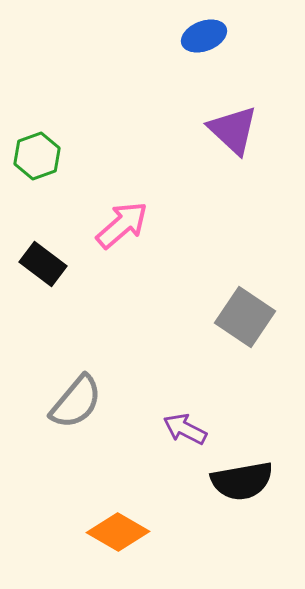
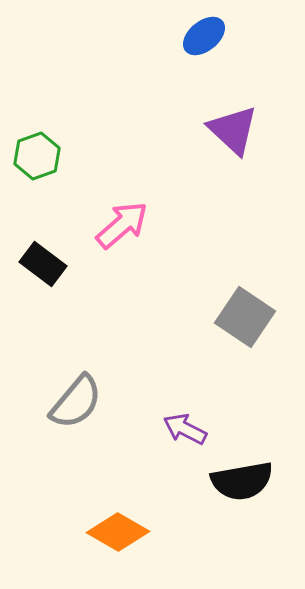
blue ellipse: rotated 18 degrees counterclockwise
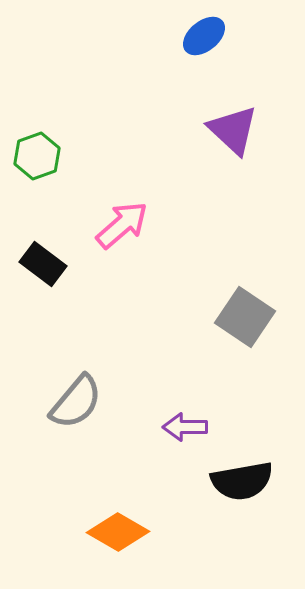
purple arrow: moved 2 px up; rotated 27 degrees counterclockwise
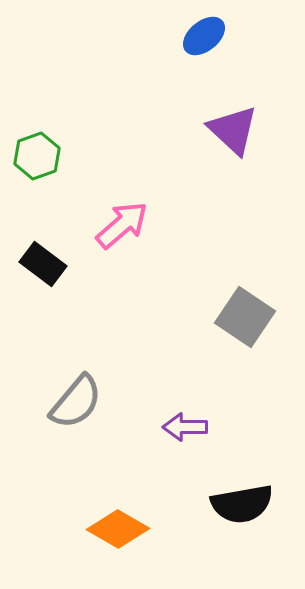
black semicircle: moved 23 px down
orange diamond: moved 3 px up
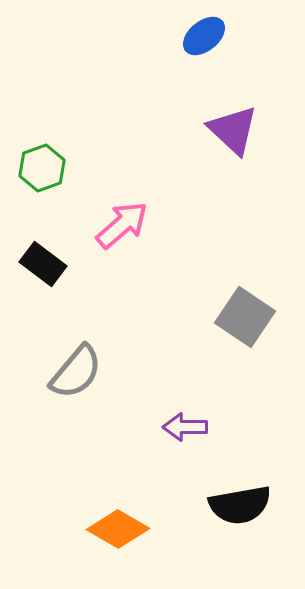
green hexagon: moved 5 px right, 12 px down
gray semicircle: moved 30 px up
black semicircle: moved 2 px left, 1 px down
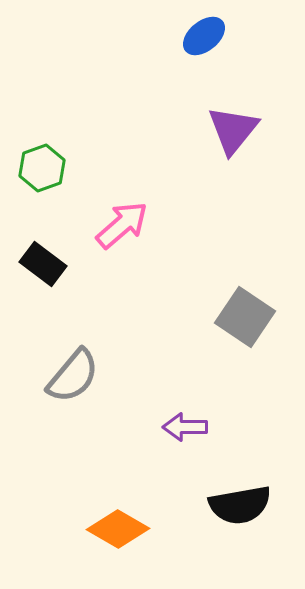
purple triangle: rotated 26 degrees clockwise
gray semicircle: moved 3 px left, 4 px down
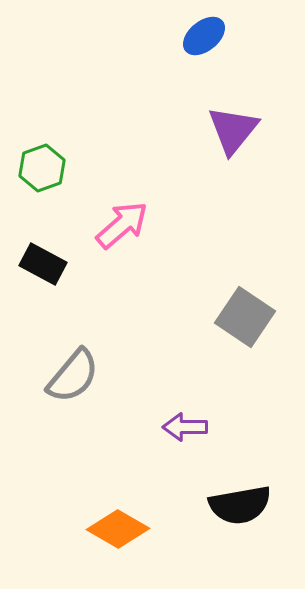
black rectangle: rotated 9 degrees counterclockwise
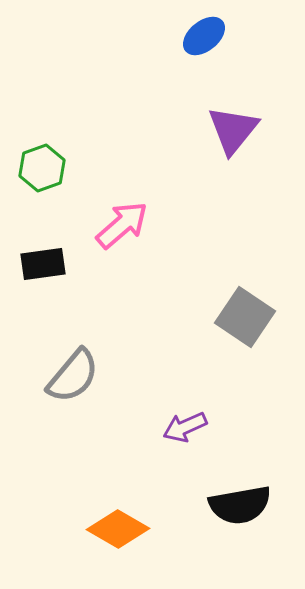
black rectangle: rotated 36 degrees counterclockwise
purple arrow: rotated 24 degrees counterclockwise
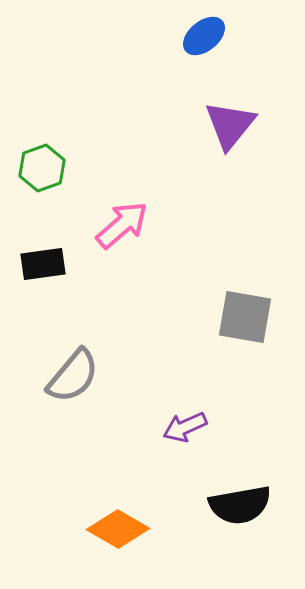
purple triangle: moved 3 px left, 5 px up
gray square: rotated 24 degrees counterclockwise
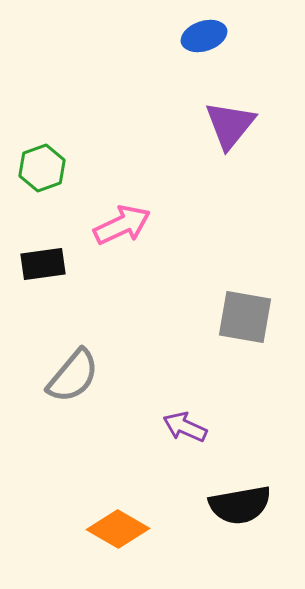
blue ellipse: rotated 21 degrees clockwise
pink arrow: rotated 16 degrees clockwise
purple arrow: rotated 48 degrees clockwise
